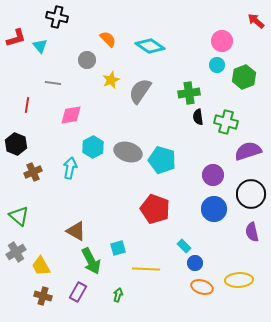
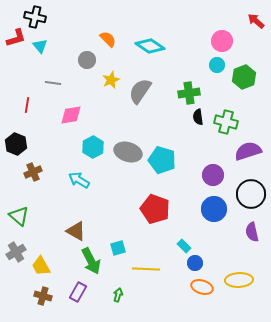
black cross at (57, 17): moved 22 px left
cyan arrow at (70, 168): moved 9 px right, 12 px down; rotated 70 degrees counterclockwise
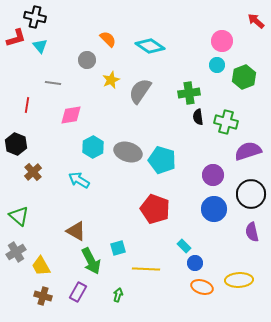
brown cross at (33, 172): rotated 18 degrees counterclockwise
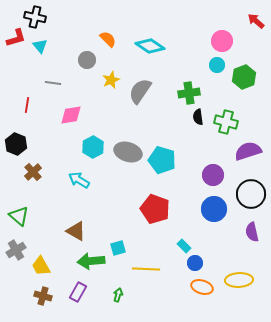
gray cross at (16, 252): moved 2 px up
green arrow at (91, 261): rotated 112 degrees clockwise
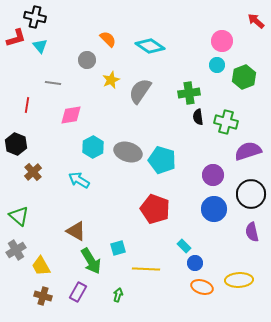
green arrow at (91, 261): rotated 116 degrees counterclockwise
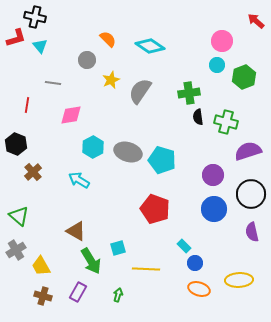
orange ellipse at (202, 287): moved 3 px left, 2 px down
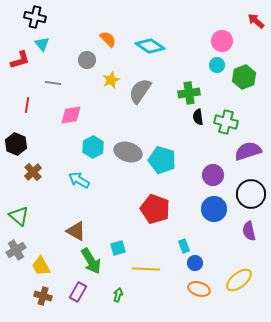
red L-shape at (16, 38): moved 4 px right, 22 px down
cyan triangle at (40, 46): moved 2 px right, 2 px up
purple semicircle at (252, 232): moved 3 px left, 1 px up
cyan rectangle at (184, 246): rotated 24 degrees clockwise
yellow ellipse at (239, 280): rotated 36 degrees counterclockwise
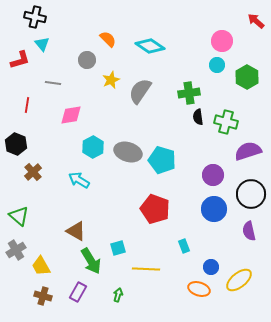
green hexagon at (244, 77): moved 3 px right; rotated 10 degrees counterclockwise
blue circle at (195, 263): moved 16 px right, 4 px down
